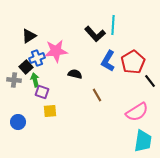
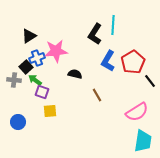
black L-shape: rotated 75 degrees clockwise
green arrow: rotated 40 degrees counterclockwise
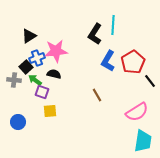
black semicircle: moved 21 px left
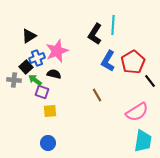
pink star: moved 1 px right; rotated 15 degrees counterclockwise
blue circle: moved 30 px right, 21 px down
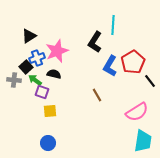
black L-shape: moved 8 px down
blue L-shape: moved 2 px right, 5 px down
